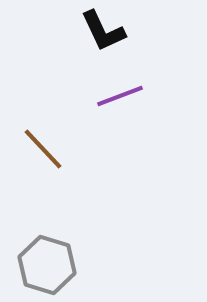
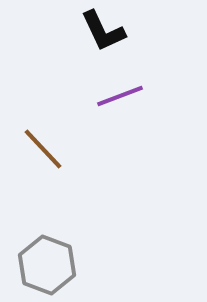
gray hexagon: rotated 4 degrees clockwise
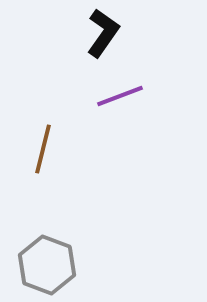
black L-shape: moved 2 px down; rotated 120 degrees counterclockwise
brown line: rotated 57 degrees clockwise
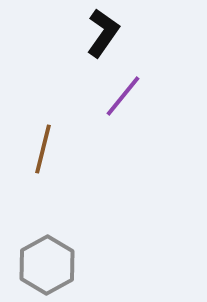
purple line: moved 3 px right; rotated 30 degrees counterclockwise
gray hexagon: rotated 10 degrees clockwise
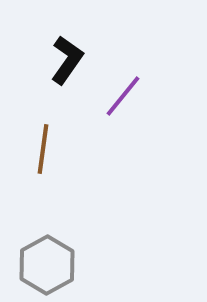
black L-shape: moved 36 px left, 27 px down
brown line: rotated 6 degrees counterclockwise
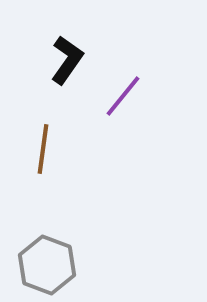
gray hexagon: rotated 10 degrees counterclockwise
